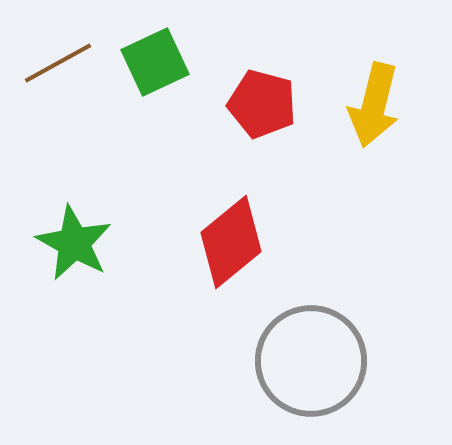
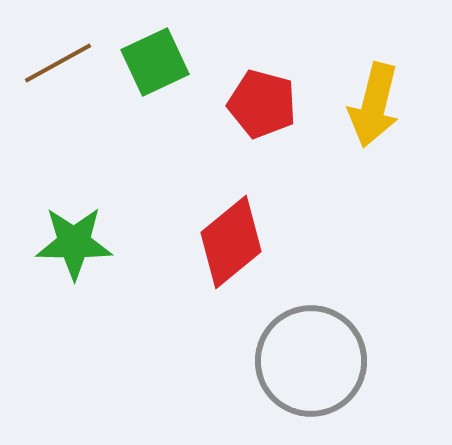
green star: rotated 28 degrees counterclockwise
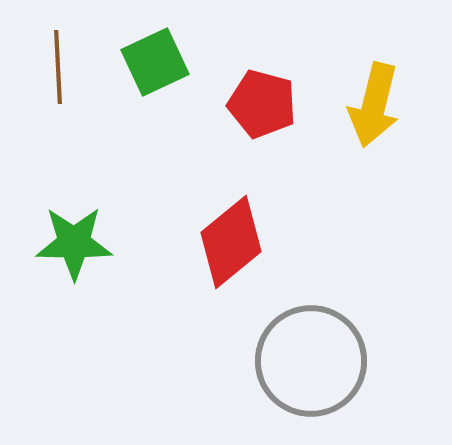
brown line: moved 4 px down; rotated 64 degrees counterclockwise
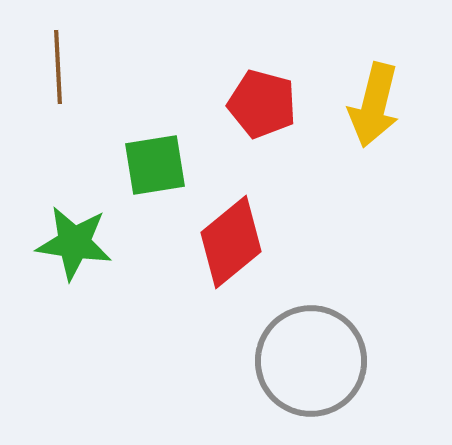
green square: moved 103 px down; rotated 16 degrees clockwise
green star: rotated 8 degrees clockwise
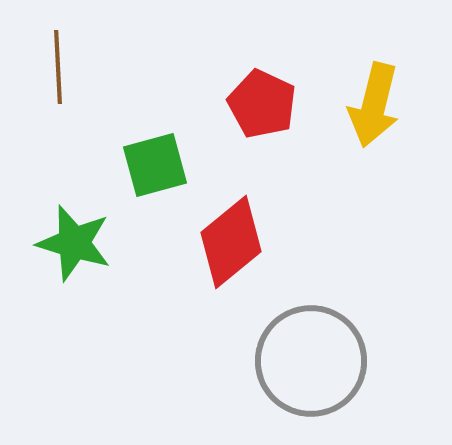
red pentagon: rotated 10 degrees clockwise
green square: rotated 6 degrees counterclockwise
green star: rotated 8 degrees clockwise
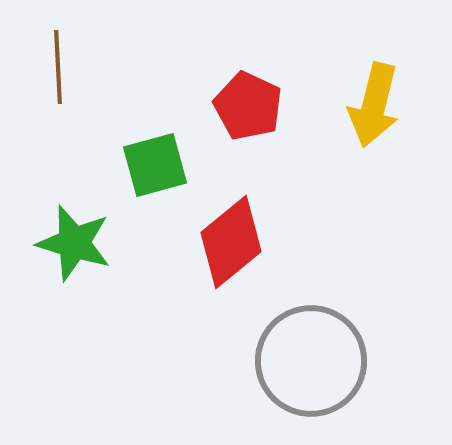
red pentagon: moved 14 px left, 2 px down
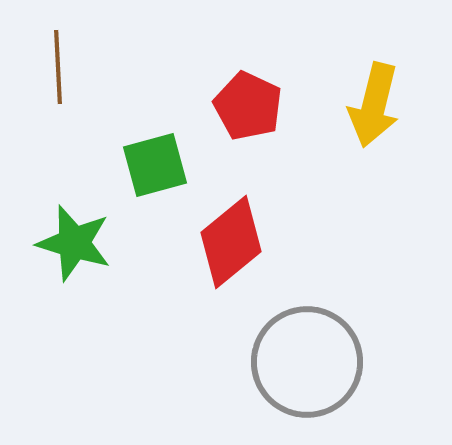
gray circle: moved 4 px left, 1 px down
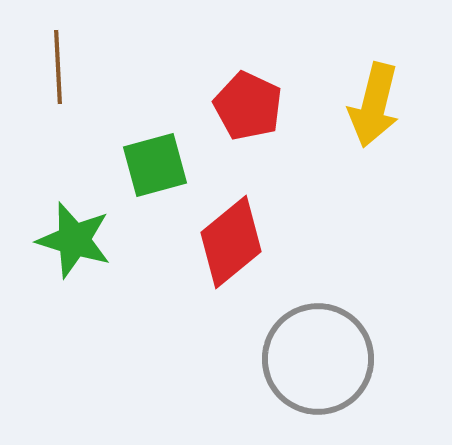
green star: moved 3 px up
gray circle: moved 11 px right, 3 px up
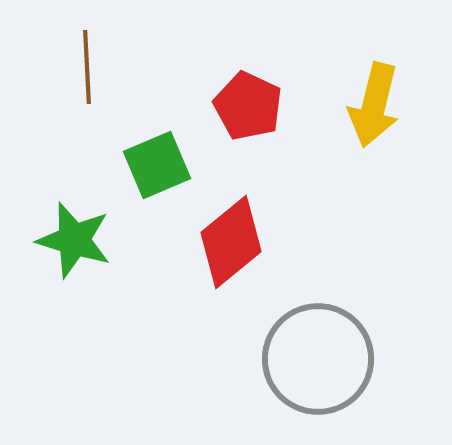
brown line: moved 29 px right
green square: moved 2 px right; rotated 8 degrees counterclockwise
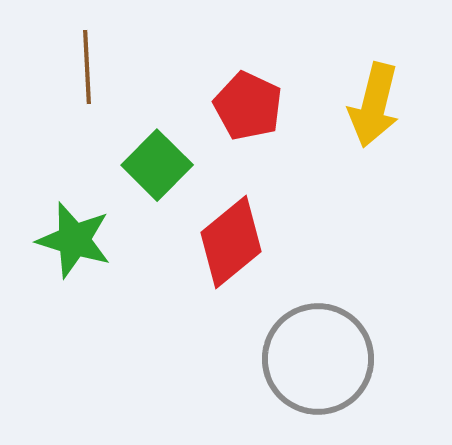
green square: rotated 22 degrees counterclockwise
